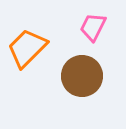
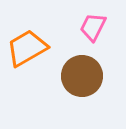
orange trapezoid: rotated 15 degrees clockwise
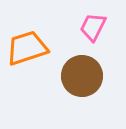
orange trapezoid: rotated 12 degrees clockwise
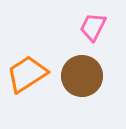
orange trapezoid: moved 26 px down; rotated 15 degrees counterclockwise
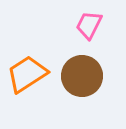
pink trapezoid: moved 4 px left, 2 px up
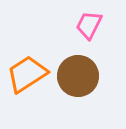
brown circle: moved 4 px left
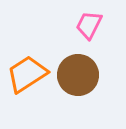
brown circle: moved 1 px up
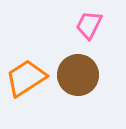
orange trapezoid: moved 1 px left, 4 px down
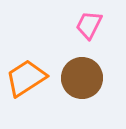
brown circle: moved 4 px right, 3 px down
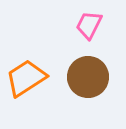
brown circle: moved 6 px right, 1 px up
